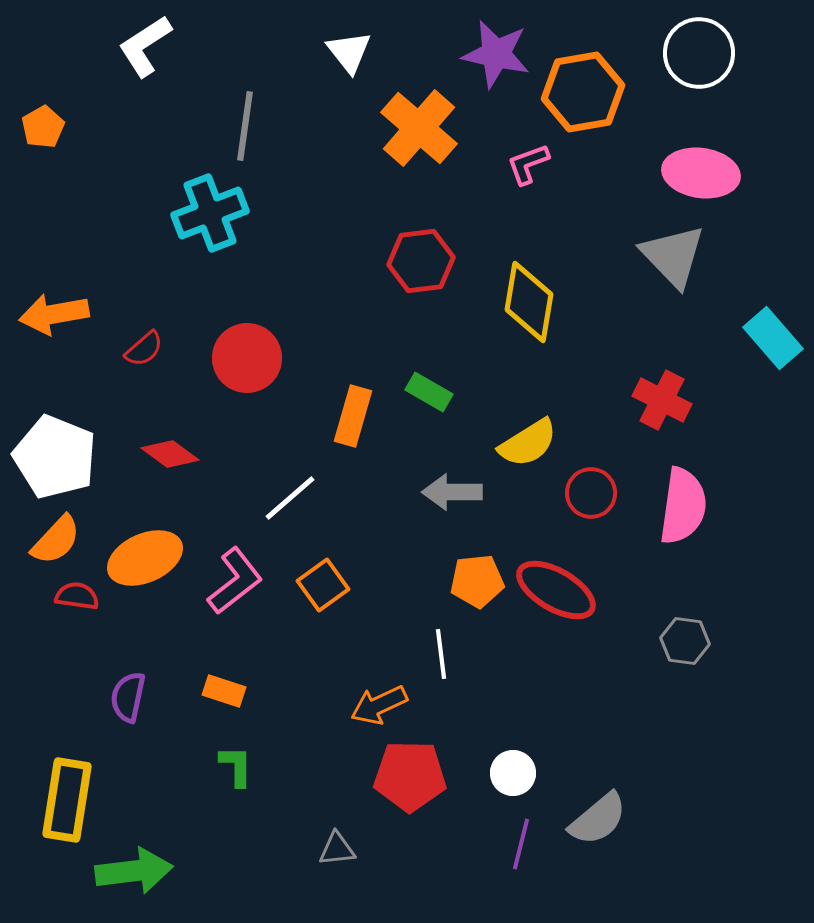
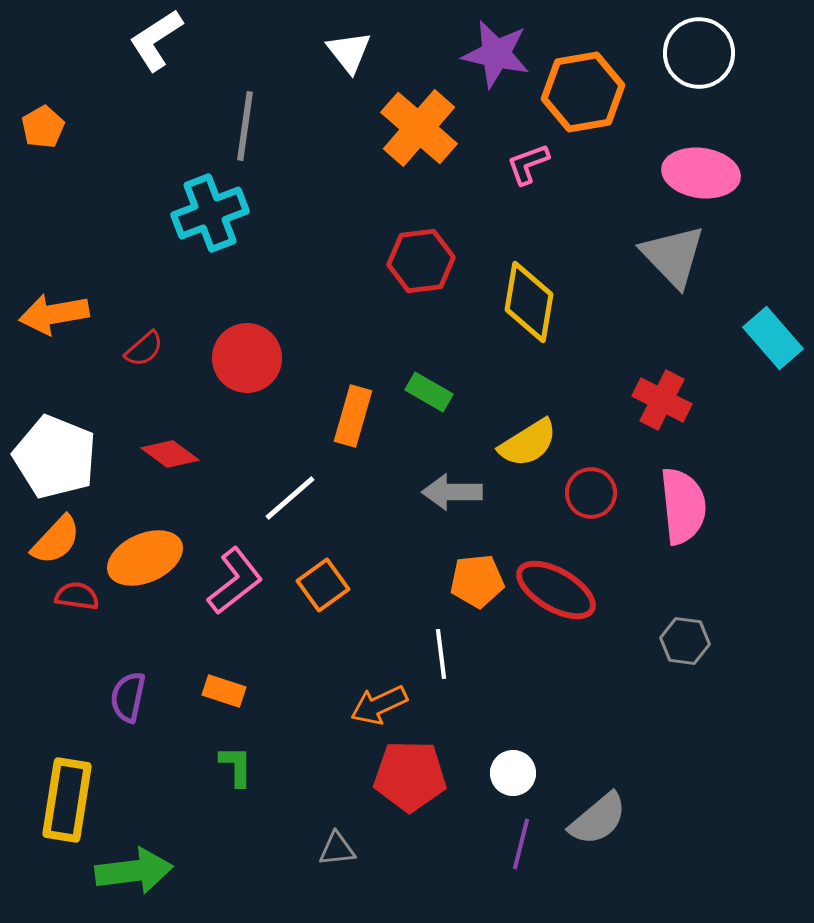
white L-shape at (145, 46): moved 11 px right, 6 px up
pink semicircle at (683, 506): rotated 14 degrees counterclockwise
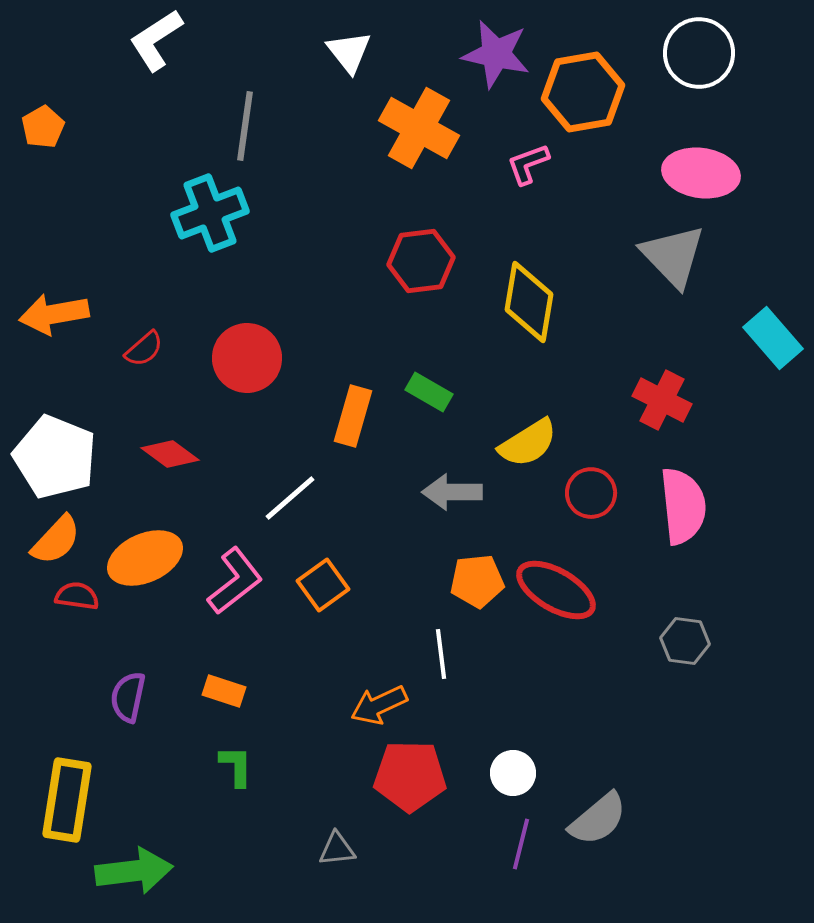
orange cross at (419, 128): rotated 12 degrees counterclockwise
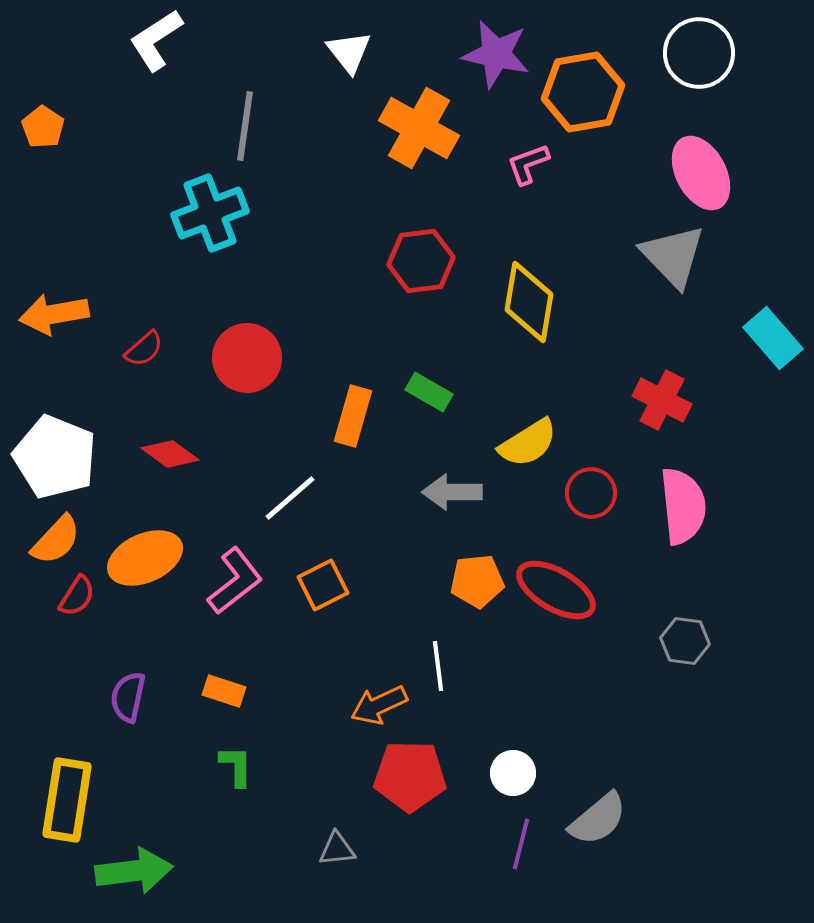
orange pentagon at (43, 127): rotated 9 degrees counterclockwise
pink ellipse at (701, 173): rotated 54 degrees clockwise
orange square at (323, 585): rotated 9 degrees clockwise
red semicircle at (77, 596): rotated 114 degrees clockwise
white line at (441, 654): moved 3 px left, 12 px down
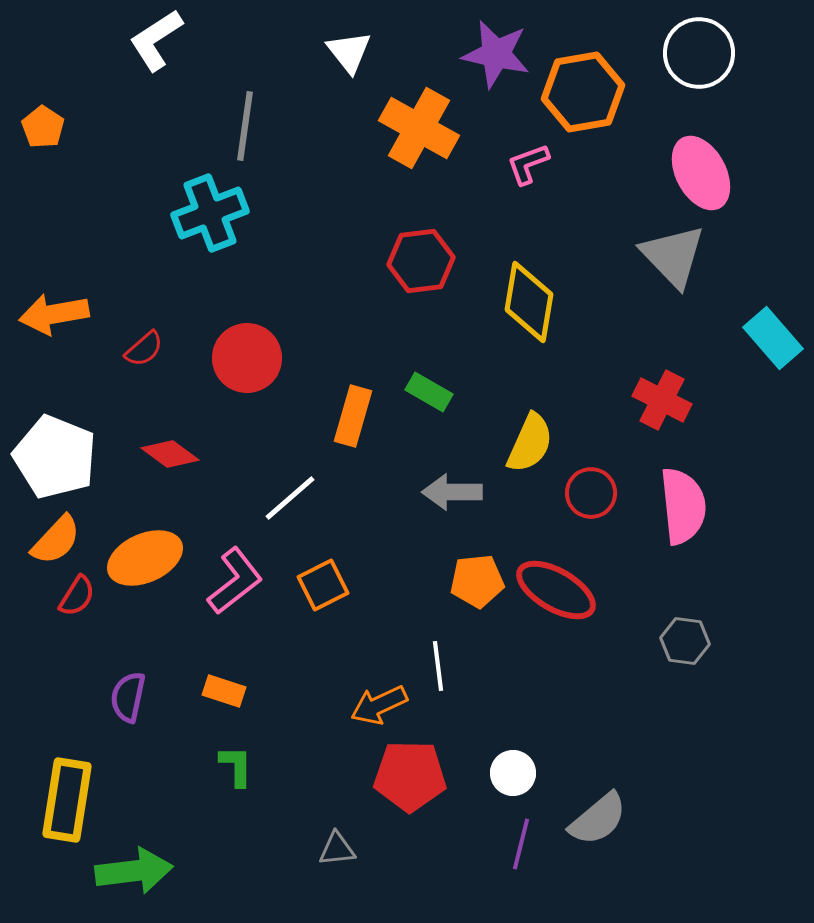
yellow semicircle at (528, 443): moved 2 px right; rotated 34 degrees counterclockwise
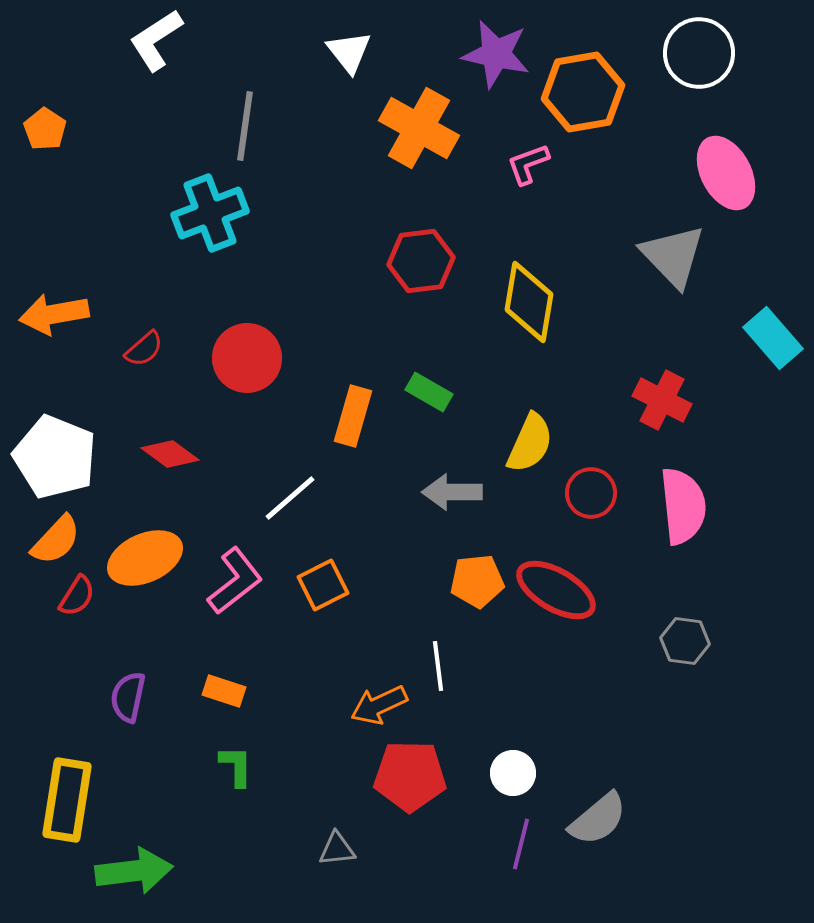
orange pentagon at (43, 127): moved 2 px right, 2 px down
pink ellipse at (701, 173): moved 25 px right
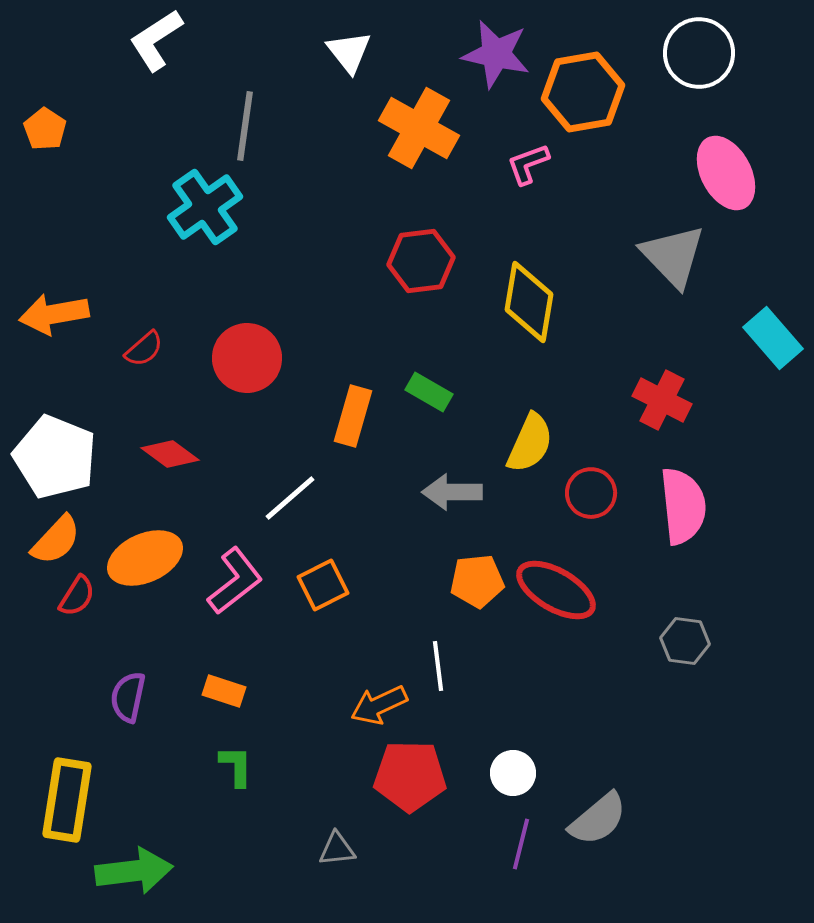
cyan cross at (210, 213): moved 5 px left, 6 px up; rotated 14 degrees counterclockwise
